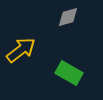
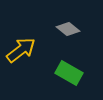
gray diamond: moved 12 px down; rotated 55 degrees clockwise
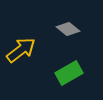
green rectangle: rotated 60 degrees counterclockwise
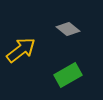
green rectangle: moved 1 px left, 2 px down
